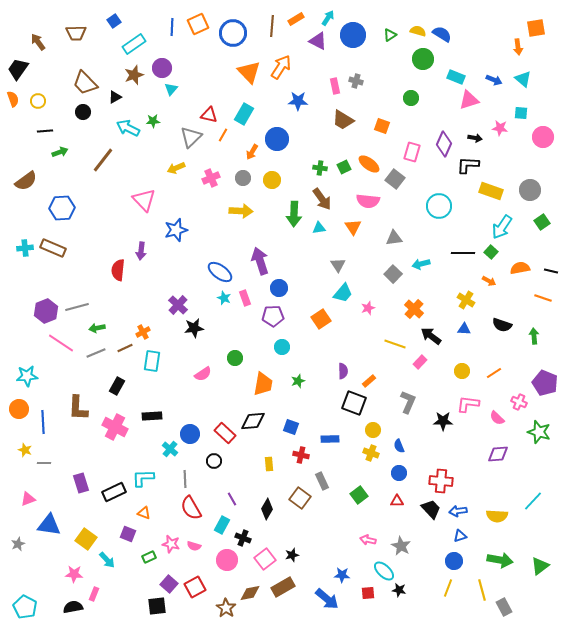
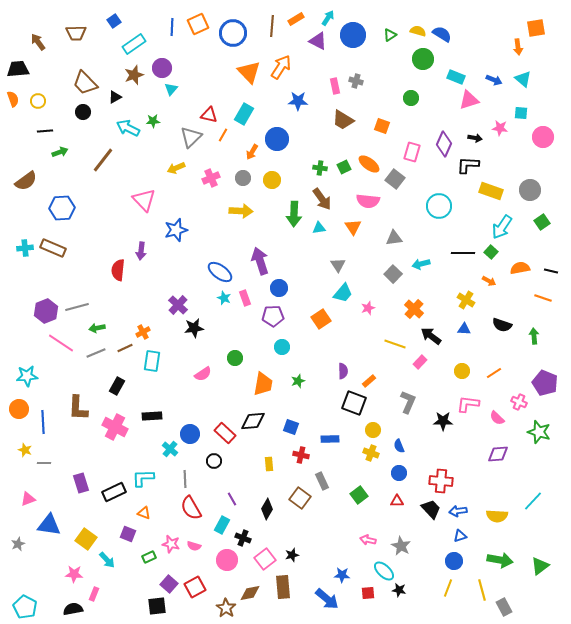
black trapezoid at (18, 69): rotated 50 degrees clockwise
brown rectangle at (283, 587): rotated 65 degrees counterclockwise
black semicircle at (73, 607): moved 2 px down
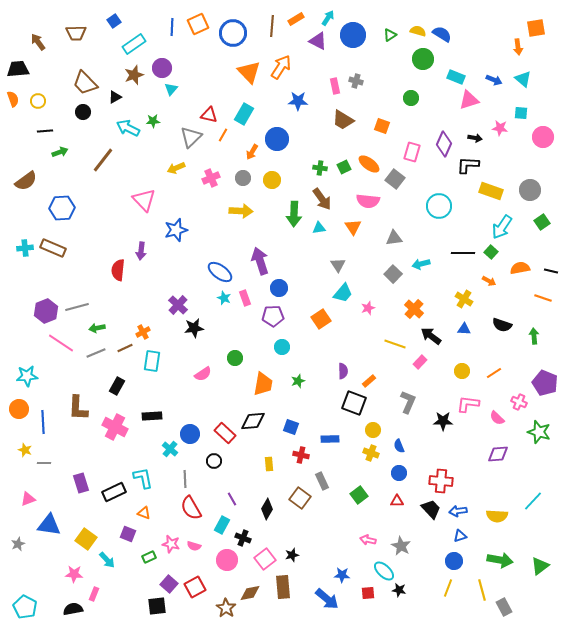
yellow cross at (466, 300): moved 2 px left, 1 px up
cyan L-shape at (143, 478): rotated 80 degrees clockwise
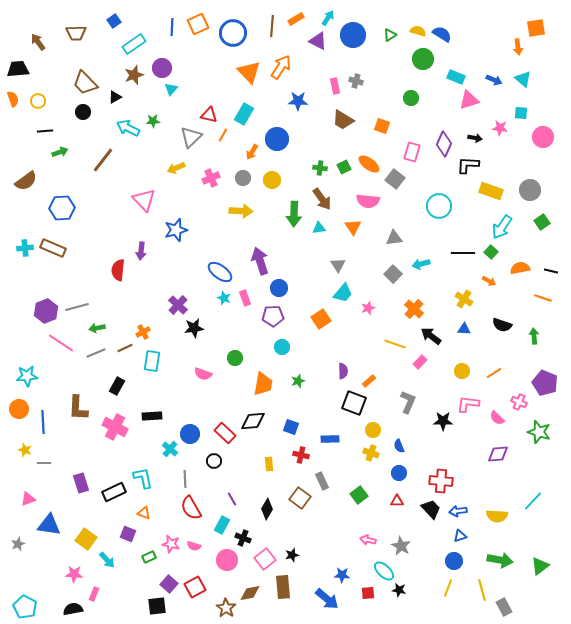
pink semicircle at (203, 374): rotated 54 degrees clockwise
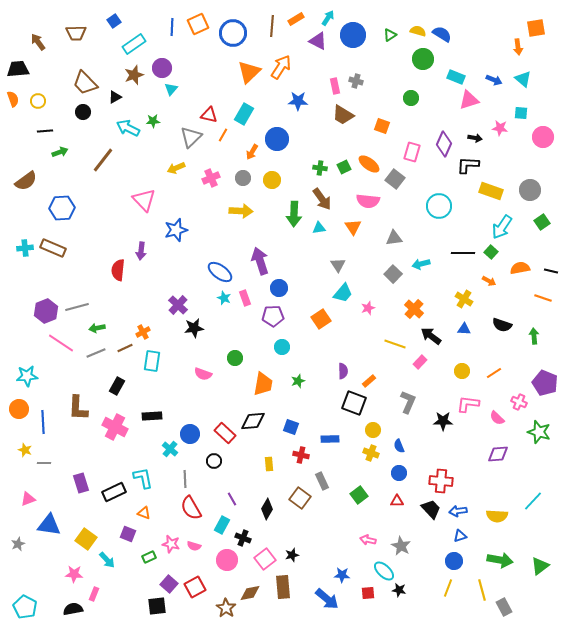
orange triangle at (249, 72): rotated 30 degrees clockwise
brown trapezoid at (343, 120): moved 5 px up
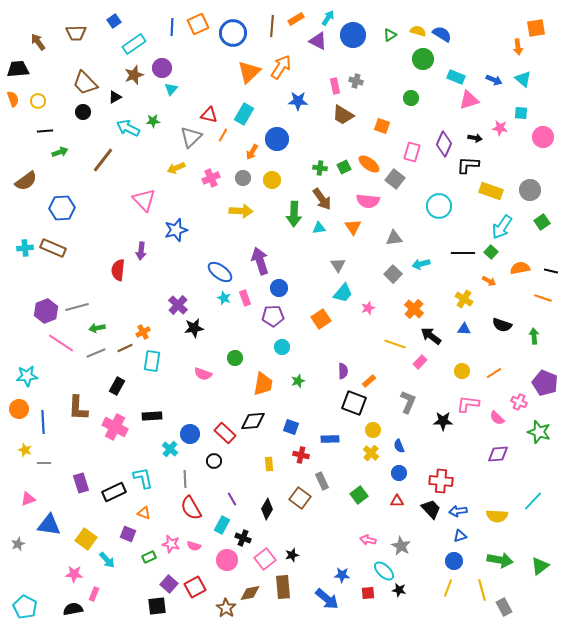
yellow cross at (371, 453): rotated 21 degrees clockwise
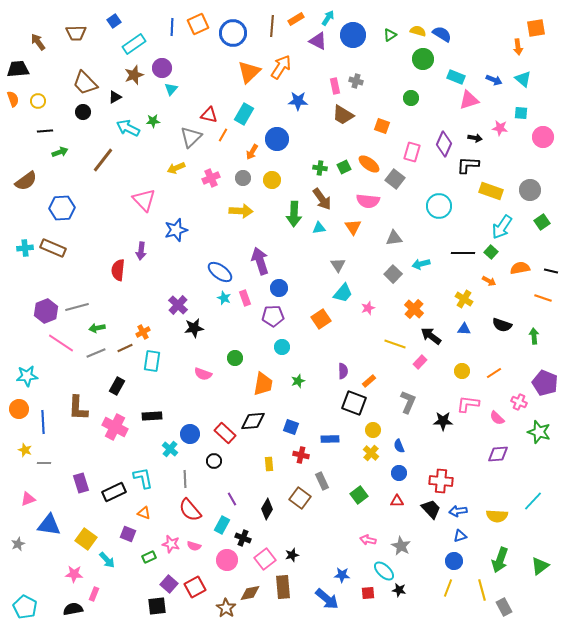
red semicircle at (191, 508): moved 1 px left, 2 px down; rotated 10 degrees counterclockwise
green arrow at (500, 560): rotated 100 degrees clockwise
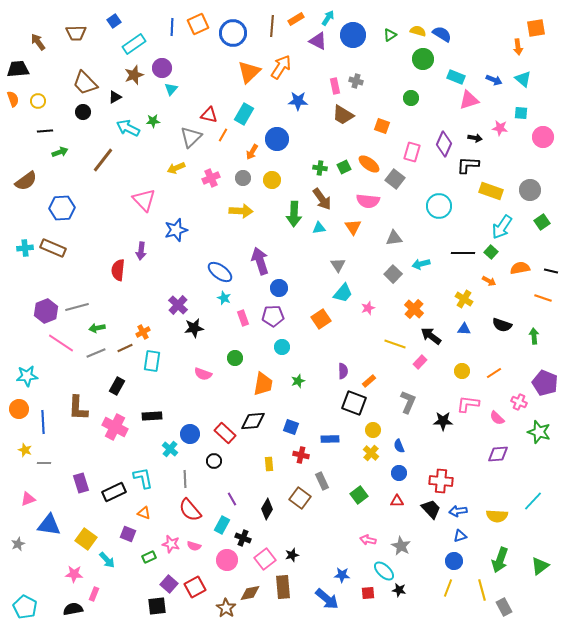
pink rectangle at (245, 298): moved 2 px left, 20 px down
